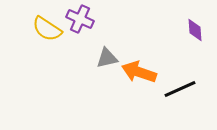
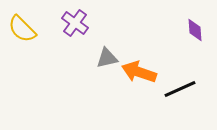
purple cross: moved 5 px left, 4 px down; rotated 12 degrees clockwise
yellow semicircle: moved 25 px left; rotated 12 degrees clockwise
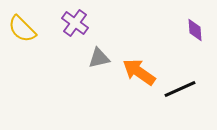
gray triangle: moved 8 px left
orange arrow: rotated 16 degrees clockwise
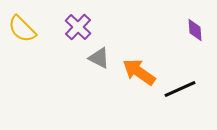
purple cross: moved 3 px right, 4 px down; rotated 8 degrees clockwise
gray triangle: rotated 40 degrees clockwise
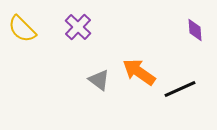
gray triangle: moved 22 px down; rotated 10 degrees clockwise
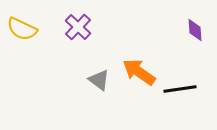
yellow semicircle: rotated 20 degrees counterclockwise
black line: rotated 16 degrees clockwise
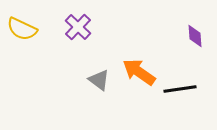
purple diamond: moved 6 px down
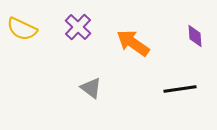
orange arrow: moved 6 px left, 29 px up
gray triangle: moved 8 px left, 8 px down
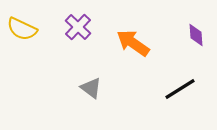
purple diamond: moved 1 px right, 1 px up
black line: rotated 24 degrees counterclockwise
